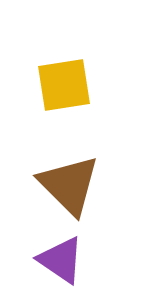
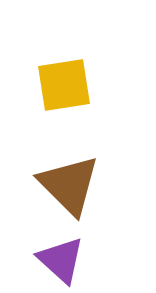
purple triangle: rotated 8 degrees clockwise
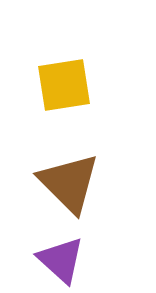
brown triangle: moved 2 px up
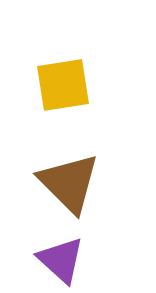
yellow square: moved 1 px left
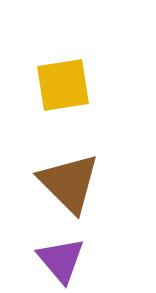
purple triangle: rotated 8 degrees clockwise
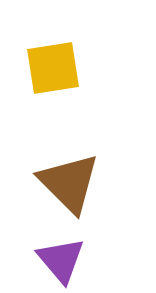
yellow square: moved 10 px left, 17 px up
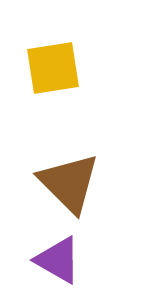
purple triangle: moved 3 px left; rotated 20 degrees counterclockwise
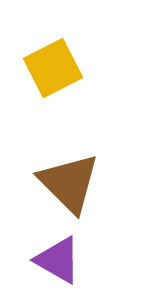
yellow square: rotated 18 degrees counterclockwise
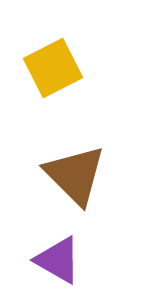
brown triangle: moved 6 px right, 8 px up
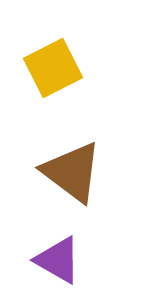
brown triangle: moved 3 px left, 3 px up; rotated 8 degrees counterclockwise
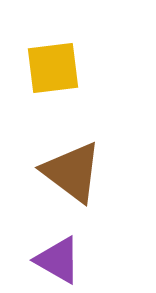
yellow square: rotated 20 degrees clockwise
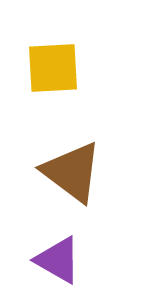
yellow square: rotated 4 degrees clockwise
